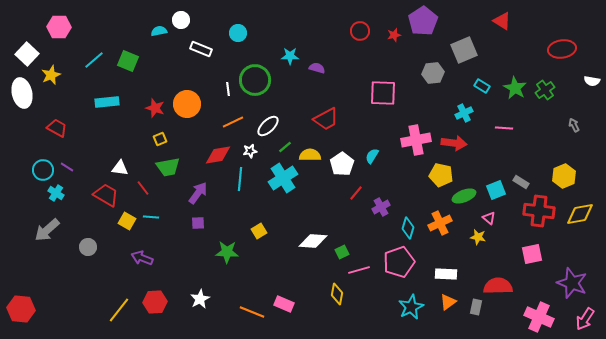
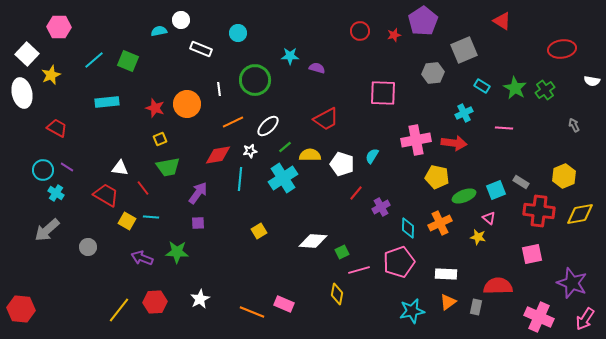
white line at (228, 89): moved 9 px left
white pentagon at (342, 164): rotated 20 degrees counterclockwise
yellow pentagon at (441, 175): moved 4 px left, 2 px down
cyan diamond at (408, 228): rotated 15 degrees counterclockwise
green star at (227, 252): moved 50 px left
cyan star at (411, 307): moved 1 px right, 4 px down; rotated 15 degrees clockwise
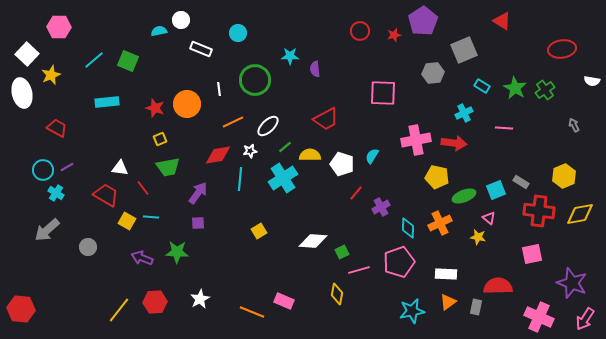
purple semicircle at (317, 68): moved 2 px left, 1 px down; rotated 112 degrees counterclockwise
purple line at (67, 167): rotated 64 degrees counterclockwise
pink rectangle at (284, 304): moved 3 px up
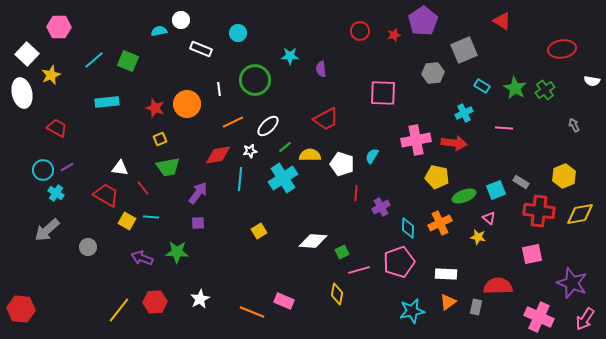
purple semicircle at (315, 69): moved 6 px right
red line at (356, 193): rotated 35 degrees counterclockwise
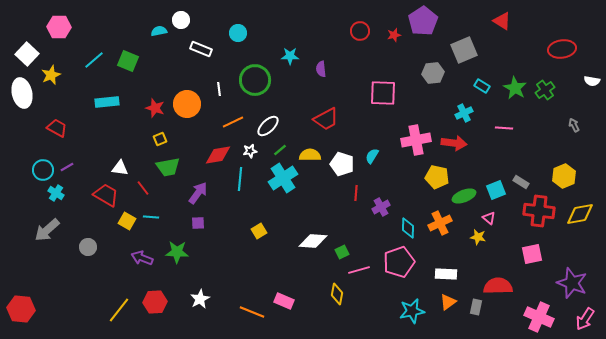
green line at (285, 147): moved 5 px left, 3 px down
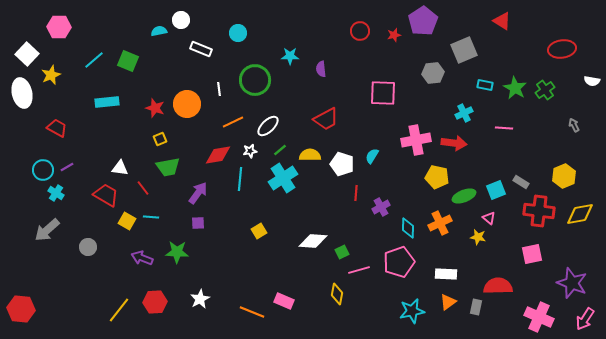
cyan rectangle at (482, 86): moved 3 px right, 1 px up; rotated 21 degrees counterclockwise
